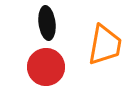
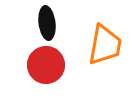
red circle: moved 2 px up
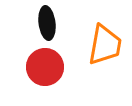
red circle: moved 1 px left, 2 px down
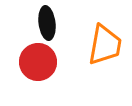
red circle: moved 7 px left, 5 px up
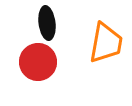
orange trapezoid: moved 1 px right, 2 px up
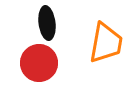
red circle: moved 1 px right, 1 px down
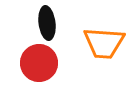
orange trapezoid: moved 2 px left; rotated 84 degrees clockwise
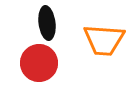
orange trapezoid: moved 3 px up
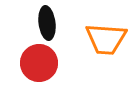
orange trapezoid: moved 2 px right, 1 px up
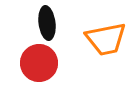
orange trapezoid: rotated 15 degrees counterclockwise
